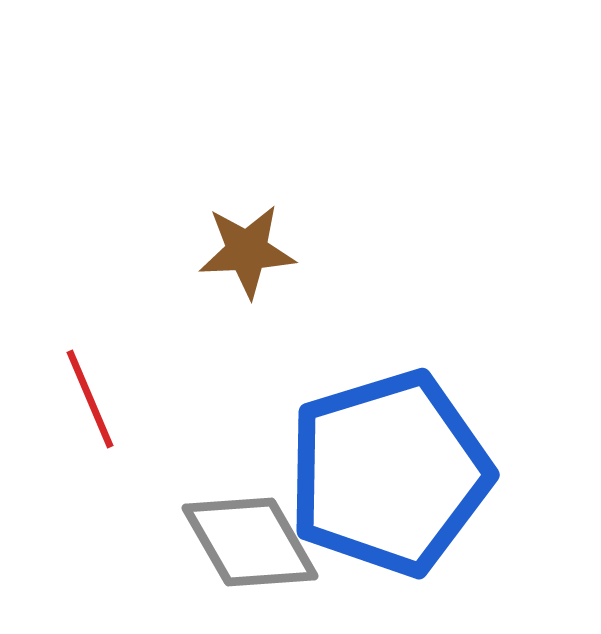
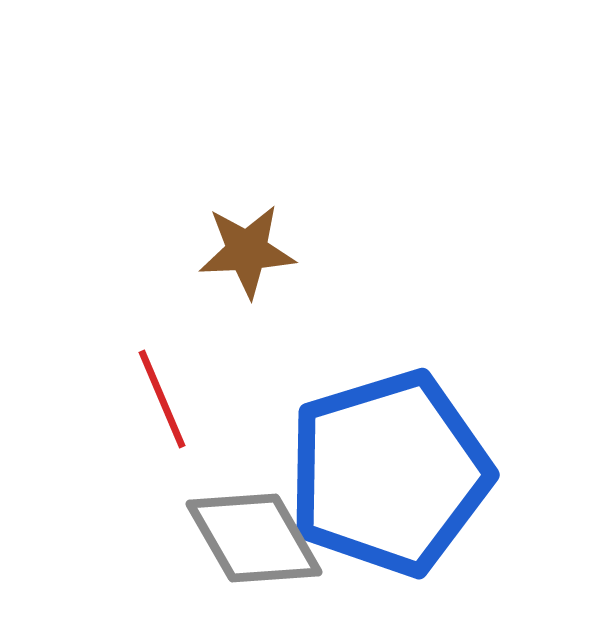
red line: moved 72 px right
gray diamond: moved 4 px right, 4 px up
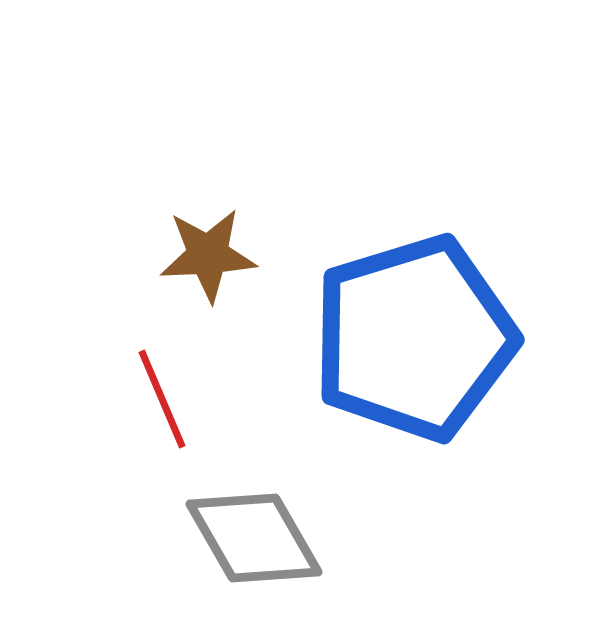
brown star: moved 39 px left, 4 px down
blue pentagon: moved 25 px right, 135 px up
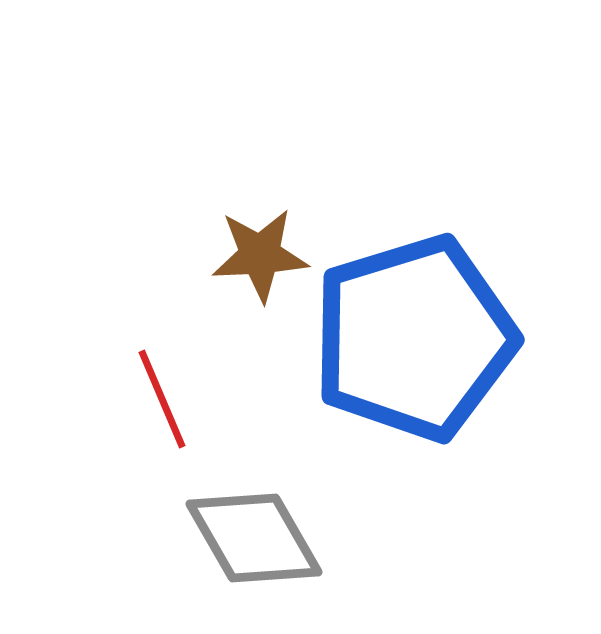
brown star: moved 52 px right
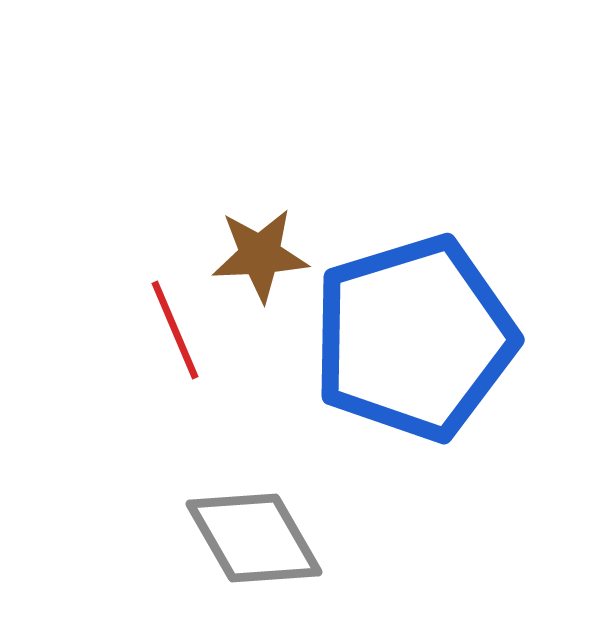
red line: moved 13 px right, 69 px up
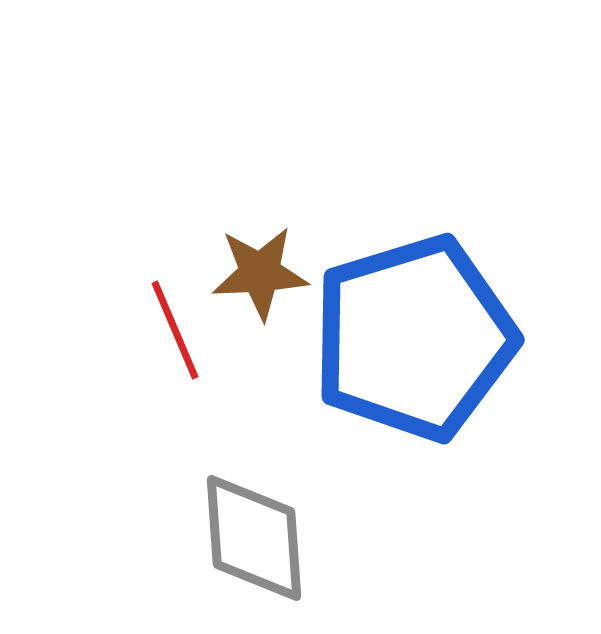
brown star: moved 18 px down
gray diamond: rotated 26 degrees clockwise
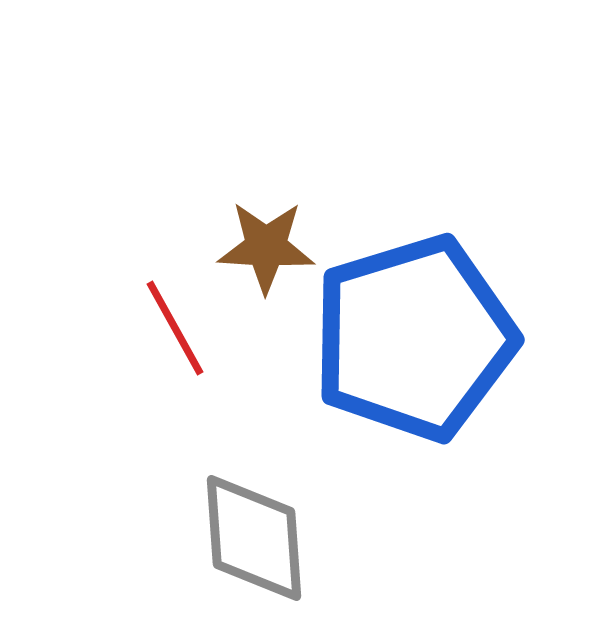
brown star: moved 6 px right, 26 px up; rotated 6 degrees clockwise
red line: moved 2 px up; rotated 6 degrees counterclockwise
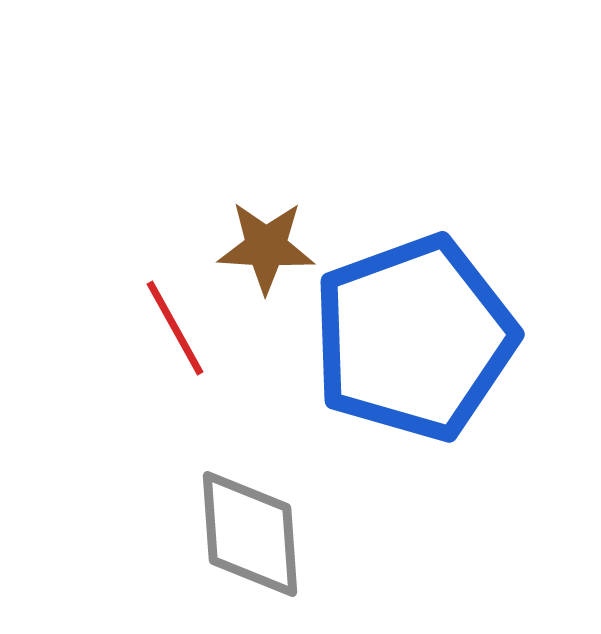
blue pentagon: rotated 3 degrees counterclockwise
gray diamond: moved 4 px left, 4 px up
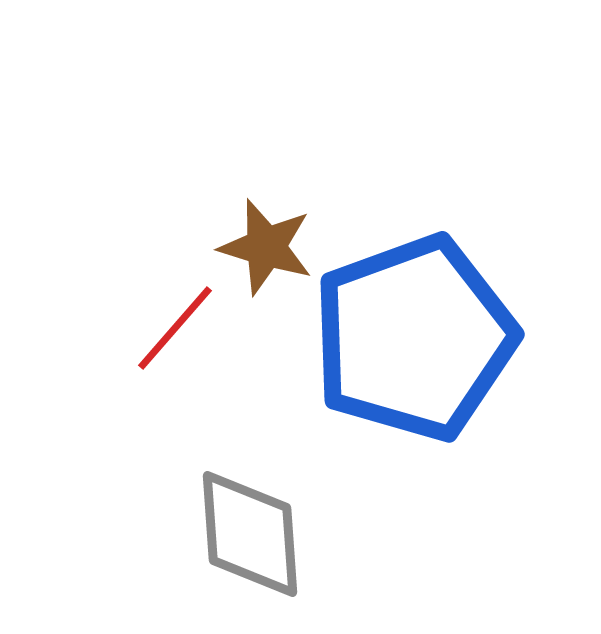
brown star: rotated 14 degrees clockwise
red line: rotated 70 degrees clockwise
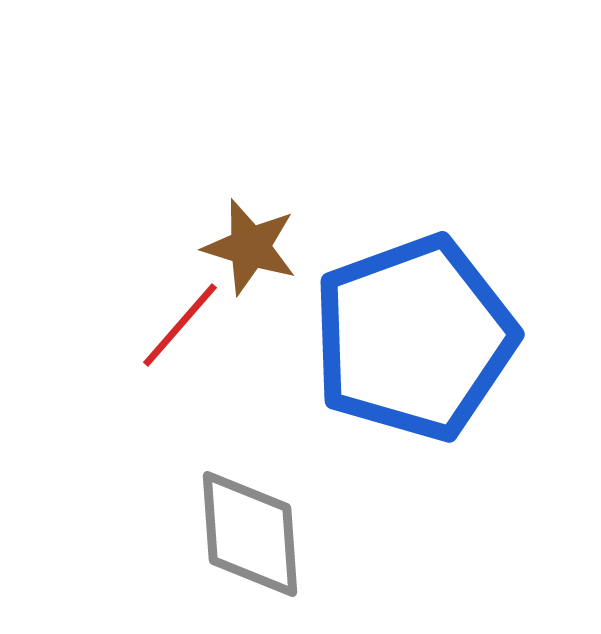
brown star: moved 16 px left
red line: moved 5 px right, 3 px up
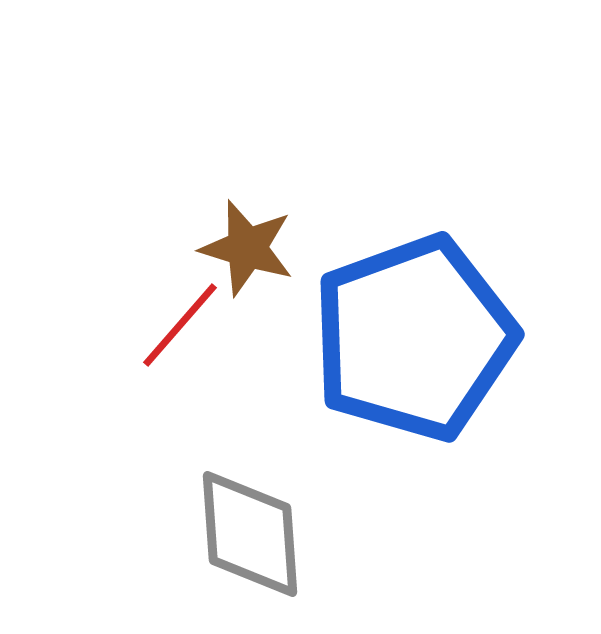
brown star: moved 3 px left, 1 px down
